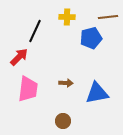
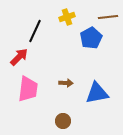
yellow cross: rotated 21 degrees counterclockwise
blue pentagon: rotated 15 degrees counterclockwise
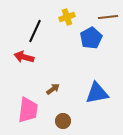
red arrow: moved 5 px right; rotated 120 degrees counterclockwise
brown arrow: moved 13 px left, 6 px down; rotated 40 degrees counterclockwise
pink trapezoid: moved 21 px down
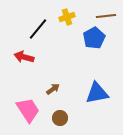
brown line: moved 2 px left, 1 px up
black line: moved 3 px right, 2 px up; rotated 15 degrees clockwise
blue pentagon: moved 3 px right
pink trapezoid: rotated 40 degrees counterclockwise
brown circle: moved 3 px left, 3 px up
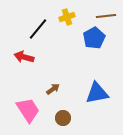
brown circle: moved 3 px right
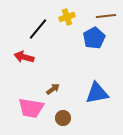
pink trapezoid: moved 3 px right, 2 px up; rotated 132 degrees clockwise
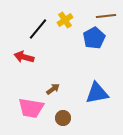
yellow cross: moved 2 px left, 3 px down; rotated 14 degrees counterclockwise
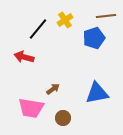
blue pentagon: rotated 10 degrees clockwise
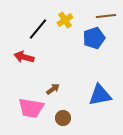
blue triangle: moved 3 px right, 2 px down
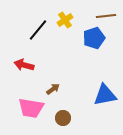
black line: moved 1 px down
red arrow: moved 8 px down
blue triangle: moved 5 px right
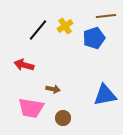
yellow cross: moved 6 px down
brown arrow: rotated 48 degrees clockwise
